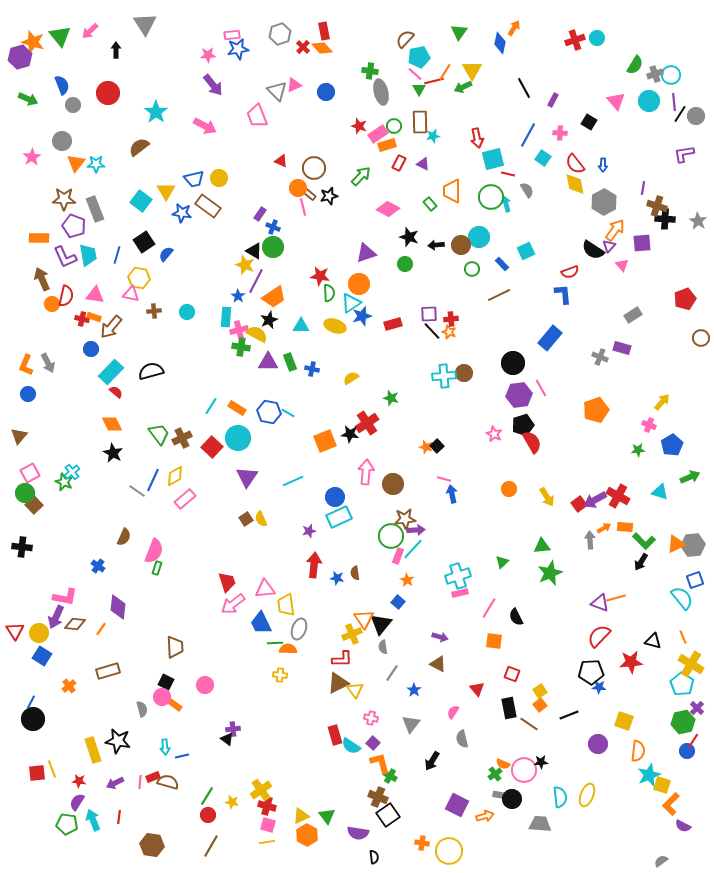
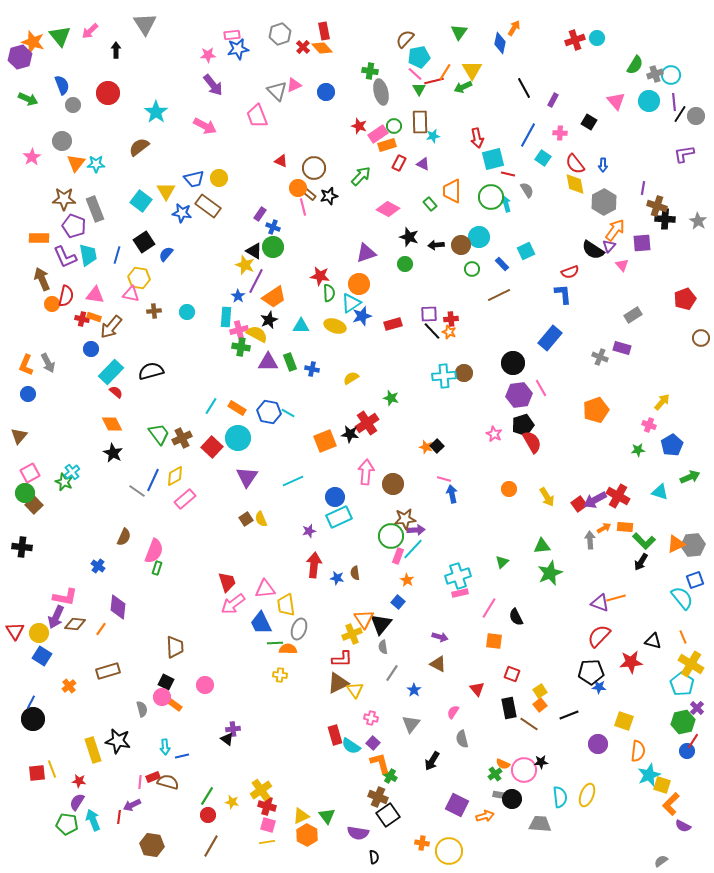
purple arrow at (115, 783): moved 17 px right, 22 px down
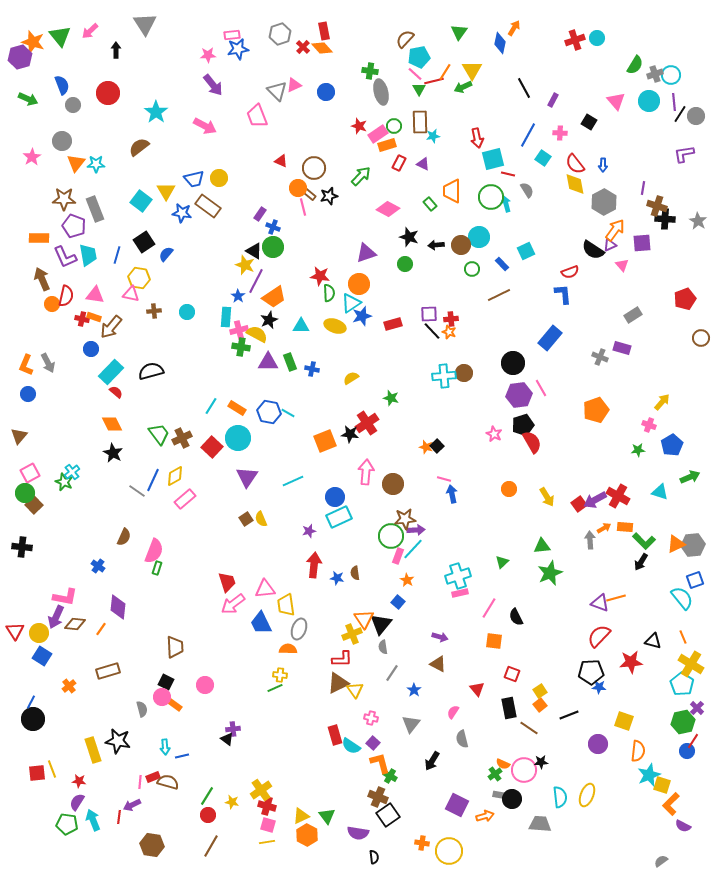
purple triangle at (609, 246): moved 1 px right, 1 px up; rotated 24 degrees clockwise
green line at (275, 643): moved 45 px down; rotated 21 degrees counterclockwise
brown line at (529, 724): moved 4 px down
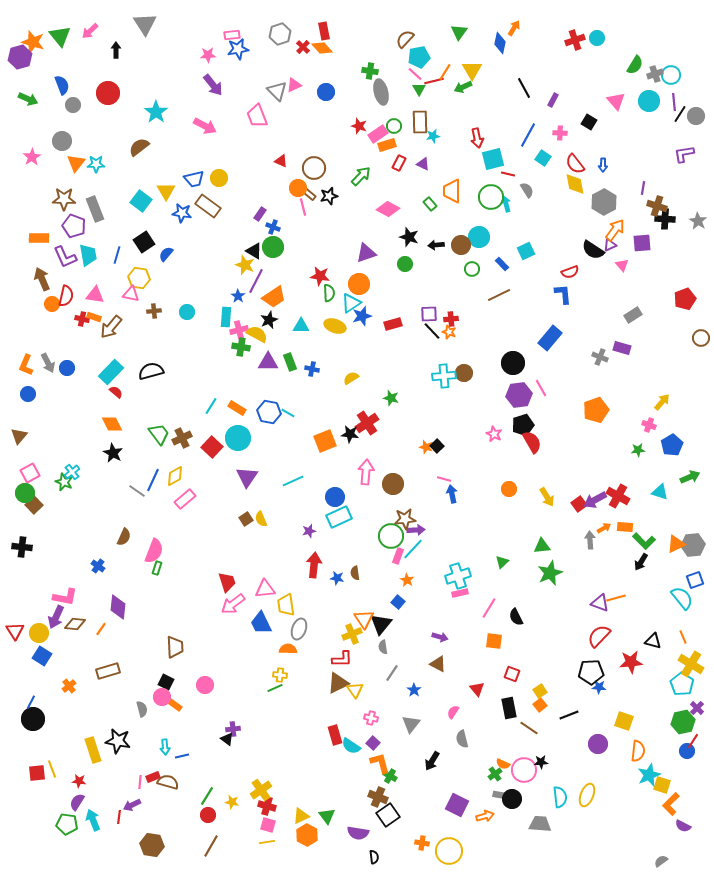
blue circle at (91, 349): moved 24 px left, 19 px down
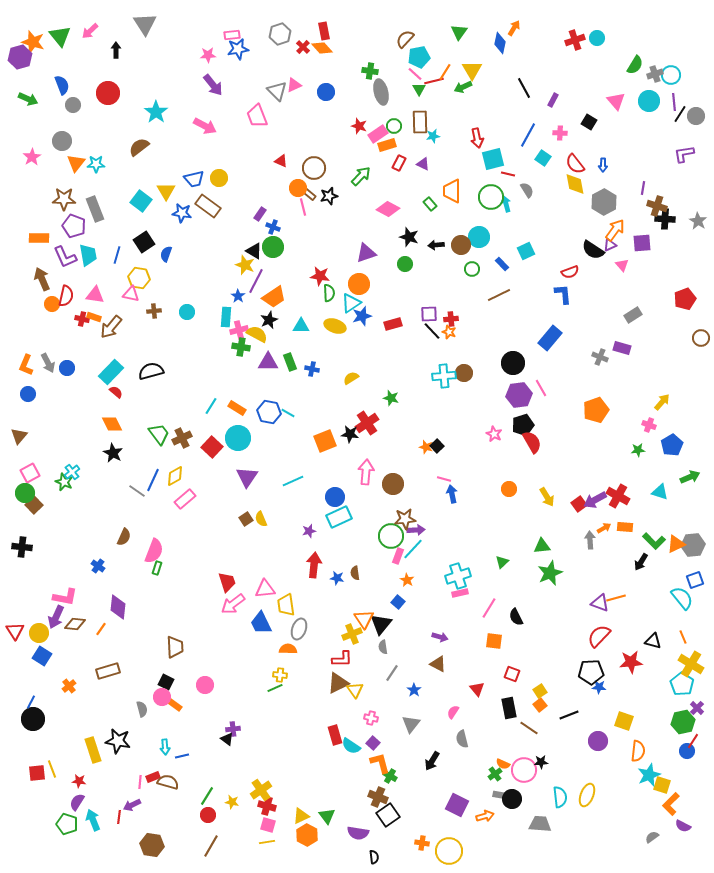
blue semicircle at (166, 254): rotated 21 degrees counterclockwise
green L-shape at (644, 541): moved 10 px right
purple circle at (598, 744): moved 3 px up
green pentagon at (67, 824): rotated 10 degrees clockwise
gray semicircle at (661, 861): moved 9 px left, 24 px up
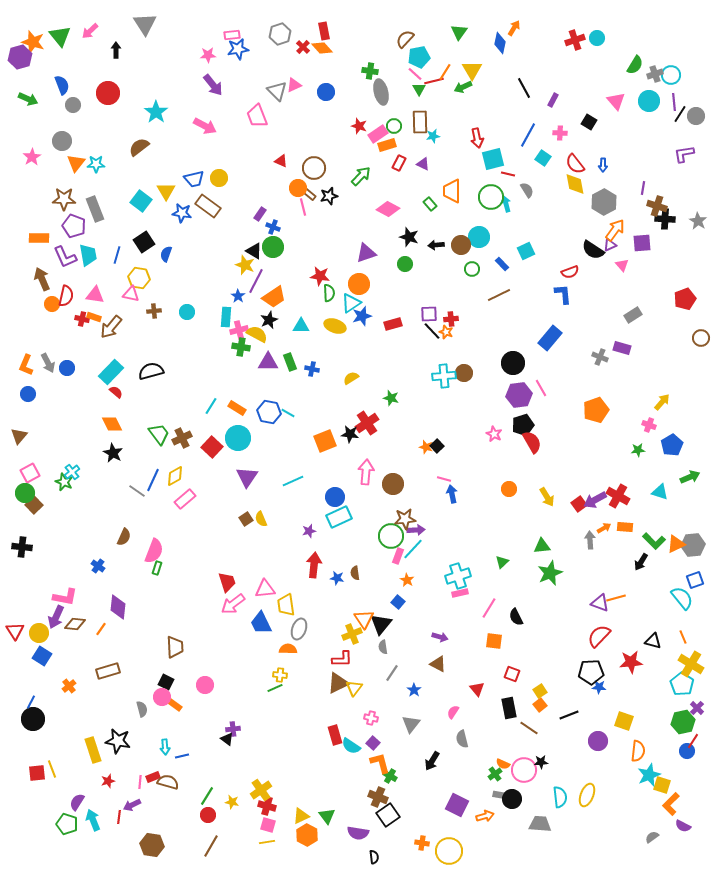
orange star at (449, 332): moved 3 px left
yellow triangle at (355, 690): moved 1 px left, 2 px up; rotated 12 degrees clockwise
red star at (79, 781): moved 29 px right; rotated 24 degrees counterclockwise
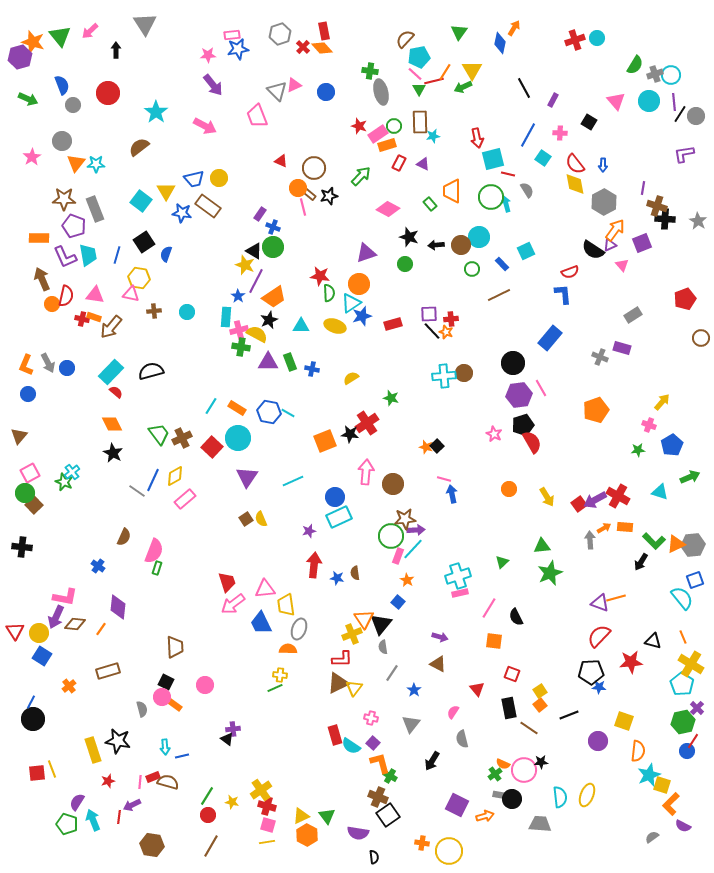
purple square at (642, 243): rotated 18 degrees counterclockwise
